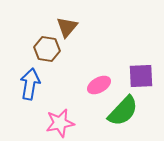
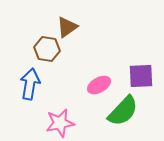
brown triangle: rotated 15 degrees clockwise
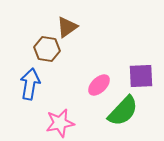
pink ellipse: rotated 15 degrees counterclockwise
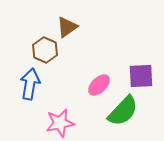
brown hexagon: moved 2 px left, 1 px down; rotated 15 degrees clockwise
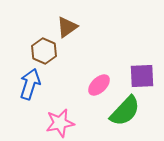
brown hexagon: moved 1 px left, 1 px down
purple square: moved 1 px right
blue arrow: rotated 8 degrees clockwise
green semicircle: moved 2 px right
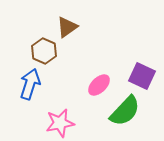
purple square: rotated 28 degrees clockwise
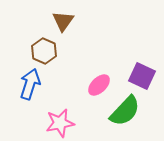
brown triangle: moved 4 px left, 6 px up; rotated 20 degrees counterclockwise
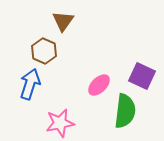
green semicircle: rotated 36 degrees counterclockwise
